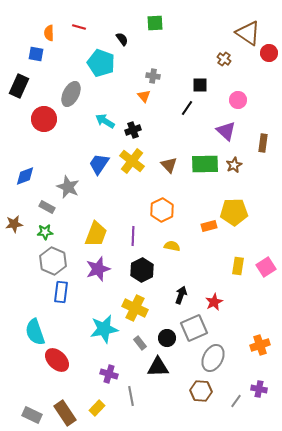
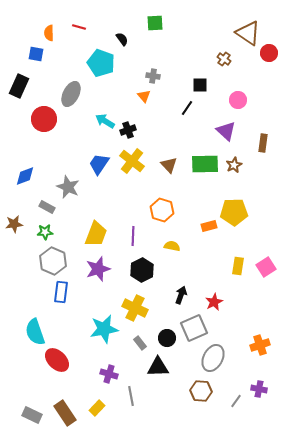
black cross at (133, 130): moved 5 px left
orange hexagon at (162, 210): rotated 15 degrees counterclockwise
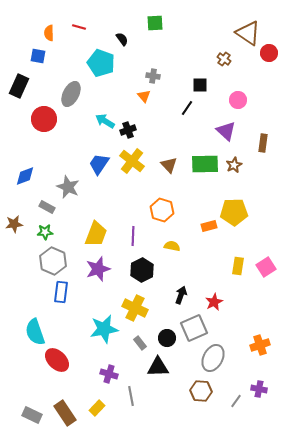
blue square at (36, 54): moved 2 px right, 2 px down
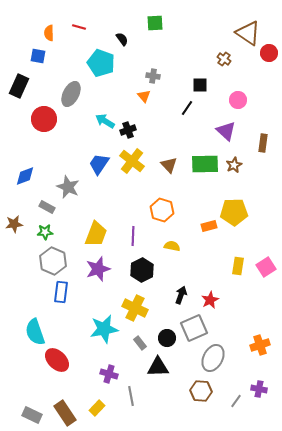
red star at (214, 302): moved 4 px left, 2 px up
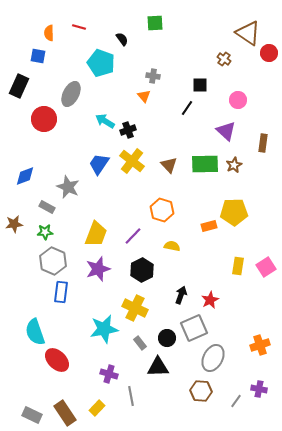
purple line at (133, 236): rotated 42 degrees clockwise
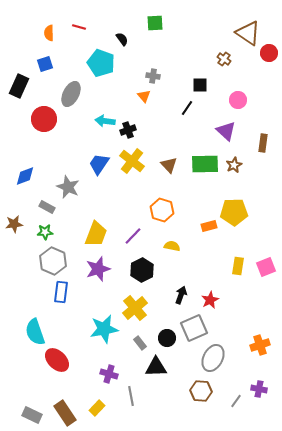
blue square at (38, 56): moved 7 px right, 8 px down; rotated 28 degrees counterclockwise
cyan arrow at (105, 121): rotated 24 degrees counterclockwise
pink square at (266, 267): rotated 12 degrees clockwise
yellow cross at (135, 308): rotated 25 degrees clockwise
black triangle at (158, 367): moved 2 px left
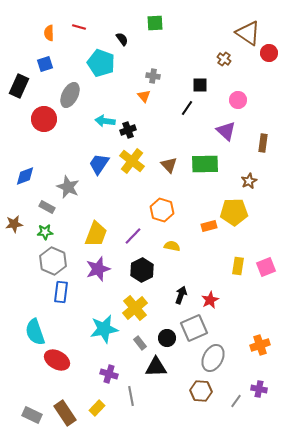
gray ellipse at (71, 94): moved 1 px left, 1 px down
brown star at (234, 165): moved 15 px right, 16 px down
red ellipse at (57, 360): rotated 15 degrees counterclockwise
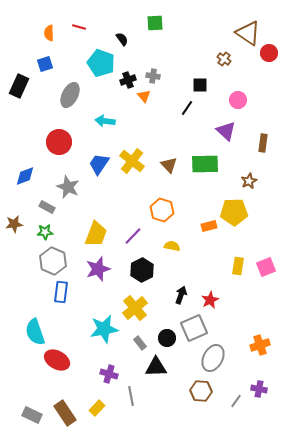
red circle at (44, 119): moved 15 px right, 23 px down
black cross at (128, 130): moved 50 px up
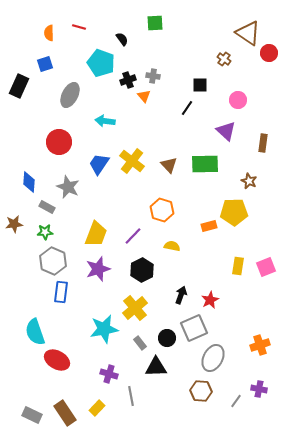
blue diamond at (25, 176): moved 4 px right, 6 px down; rotated 65 degrees counterclockwise
brown star at (249, 181): rotated 21 degrees counterclockwise
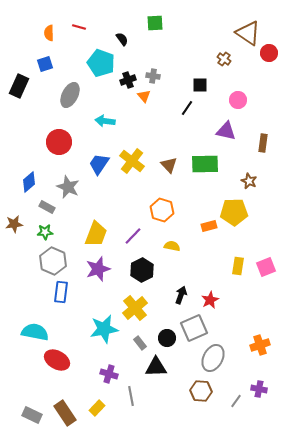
purple triangle at (226, 131): rotated 30 degrees counterclockwise
blue diamond at (29, 182): rotated 45 degrees clockwise
cyan semicircle at (35, 332): rotated 120 degrees clockwise
